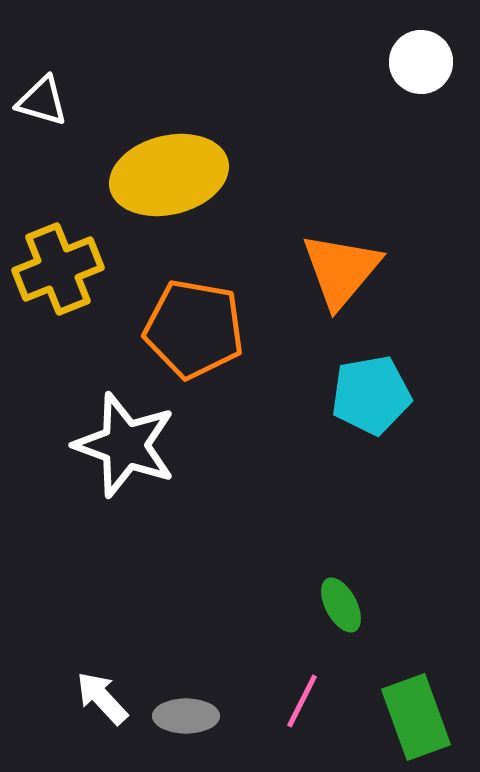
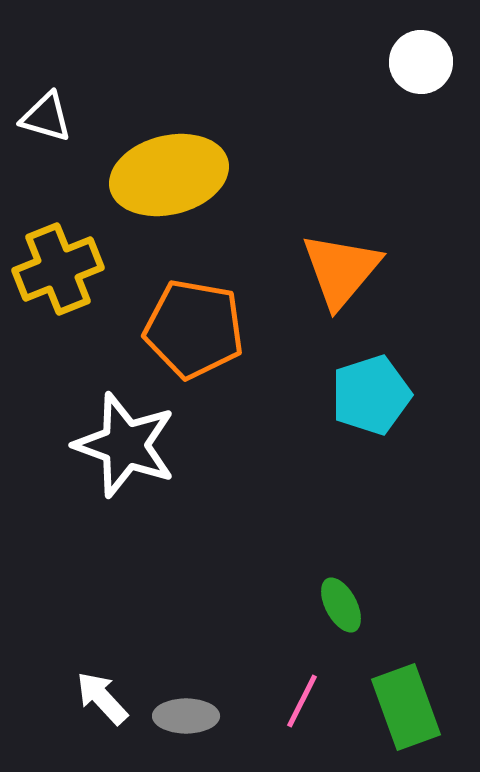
white triangle: moved 4 px right, 16 px down
cyan pentagon: rotated 8 degrees counterclockwise
green rectangle: moved 10 px left, 10 px up
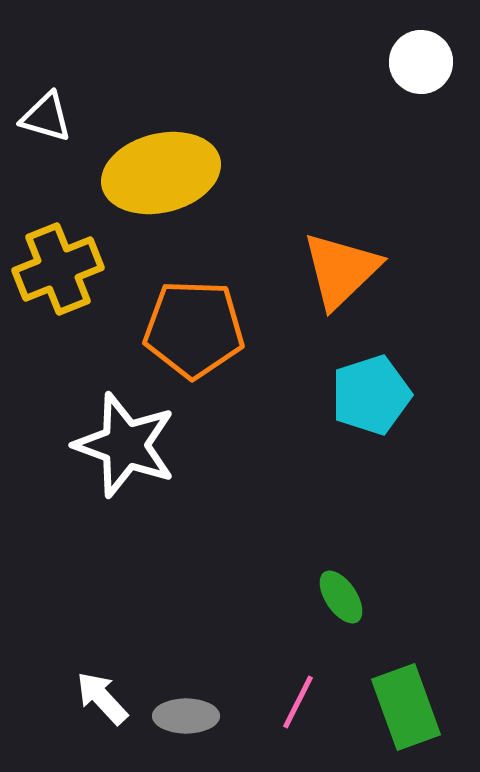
yellow ellipse: moved 8 px left, 2 px up
orange triangle: rotated 6 degrees clockwise
orange pentagon: rotated 8 degrees counterclockwise
green ellipse: moved 8 px up; rotated 6 degrees counterclockwise
pink line: moved 4 px left, 1 px down
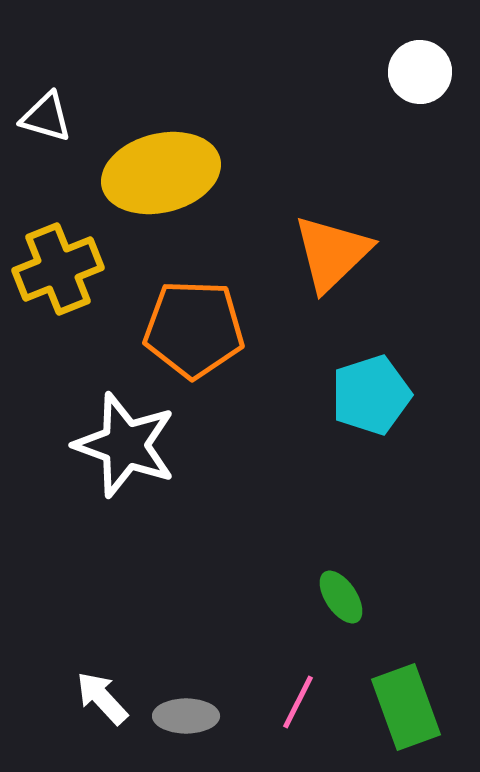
white circle: moved 1 px left, 10 px down
orange triangle: moved 9 px left, 17 px up
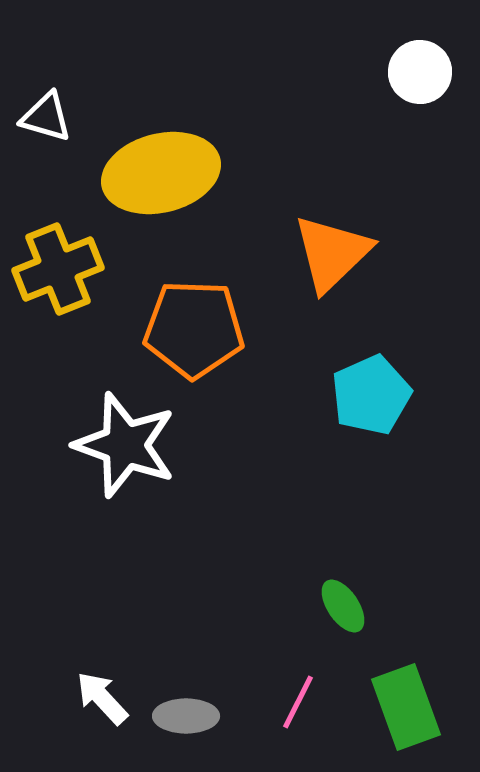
cyan pentagon: rotated 6 degrees counterclockwise
green ellipse: moved 2 px right, 9 px down
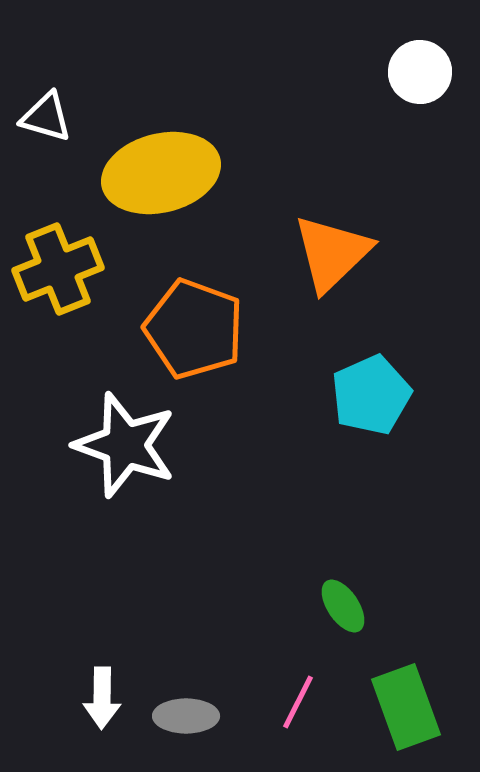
orange pentagon: rotated 18 degrees clockwise
white arrow: rotated 136 degrees counterclockwise
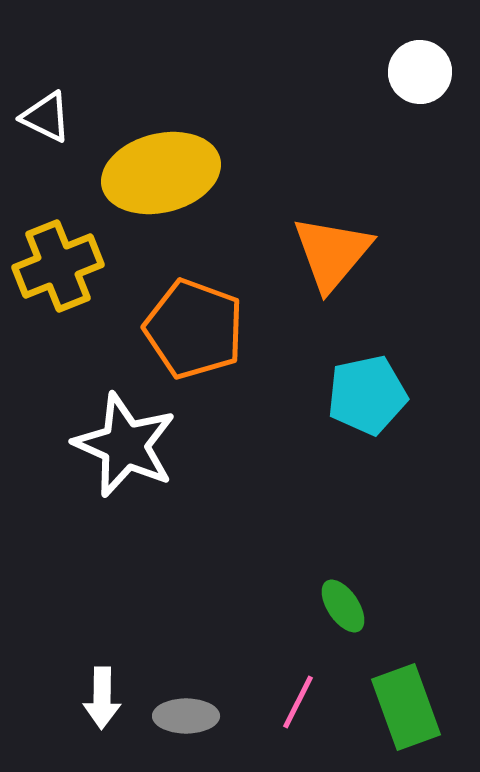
white triangle: rotated 10 degrees clockwise
orange triangle: rotated 6 degrees counterclockwise
yellow cross: moved 3 px up
cyan pentagon: moved 4 px left; rotated 12 degrees clockwise
white star: rotated 4 degrees clockwise
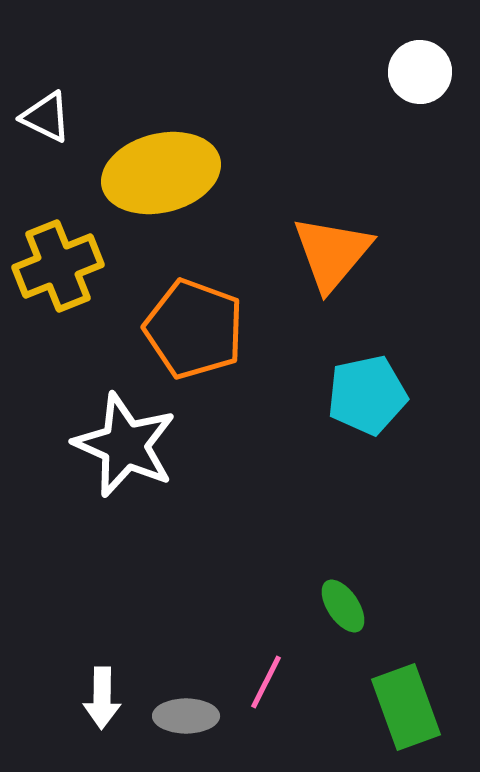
pink line: moved 32 px left, 20 px up
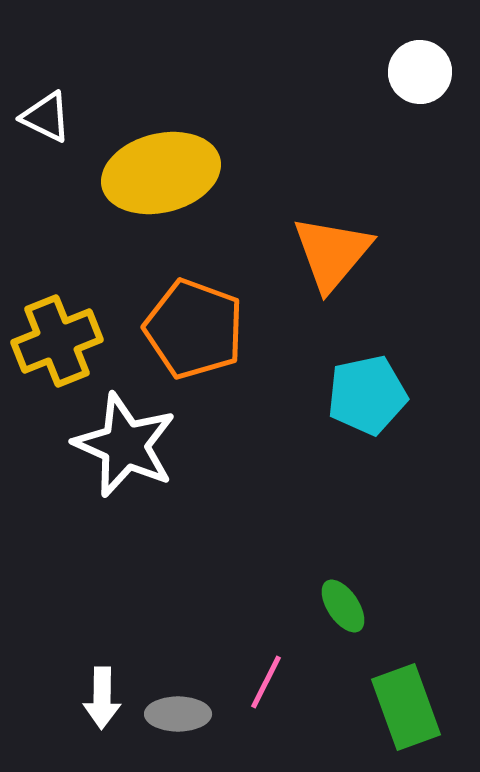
yellow cross: moved 1 px left, 75 px down
gray ellipse: moved 8 px left, 2 px up
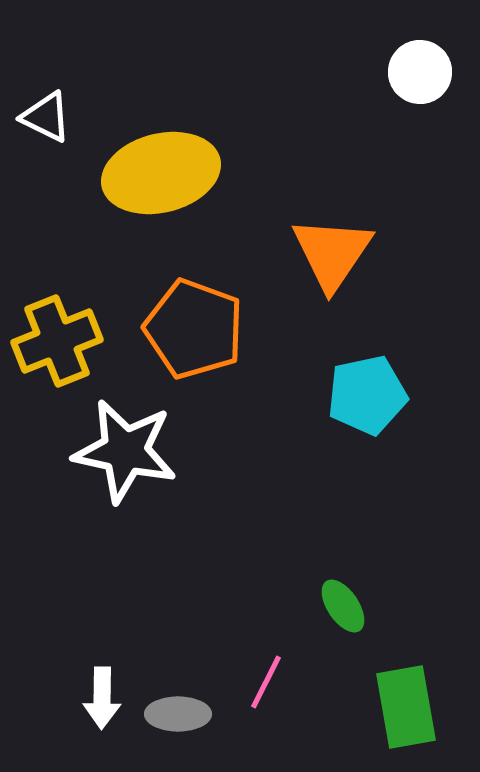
orange triangle: rotated 6 degrees counterclockwise
white star: moved 6 px down; rotated 12 degrees counterclockwise
green rectangle: rotated 10 degrees clockwise
